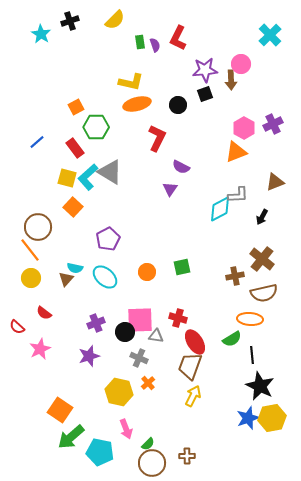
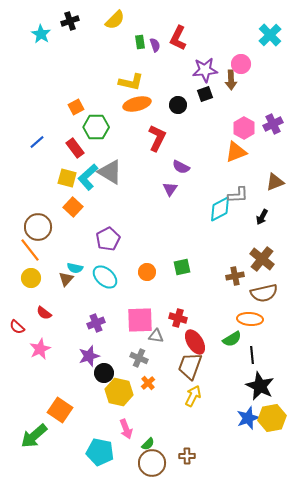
black circle at (125, 332): moved 21 px left, 41 px down
green arrow at (71, 437): moved 37 px left, 1 px up
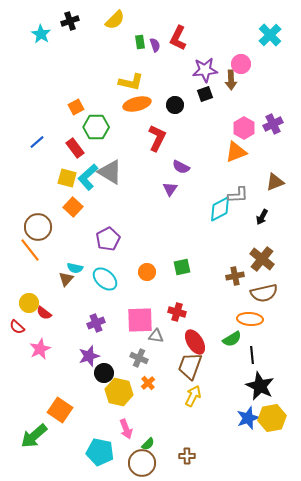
black circle at (178, 105): moved 3 px left
cyan ellipse at (105, 277): moved 2 px down
yellow circle at (31, 278): moved 2 px left, 25 px down
red cross at (178, 318): moved 1 px left, 6 px up
brown circle at (152, 463): moved 10 px left
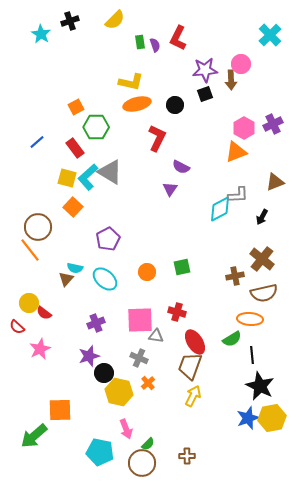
orange square at (60, 410): rotated 35 degrees counterclockwise
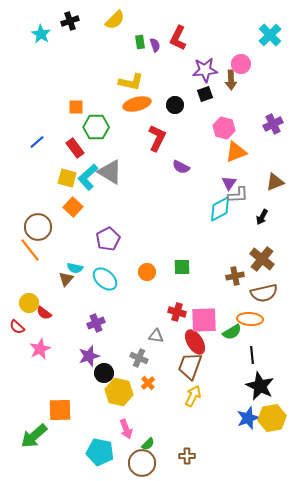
orange square at (76, 107): rotated 28 degrees clockwise
pink hexagon at (244, 128): moved 20 px left; rotated 15 degrees counterclockwise
purple triangle at (170, 189): moved 59 px right, 6 px up
green square at (182, 267): rotated 12 degrees clockwise
pink square at (140, 320): moved 64 px right
green semicircle at (232, 339): moved 7 px up
